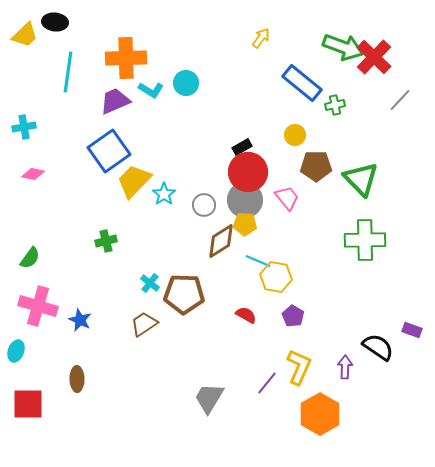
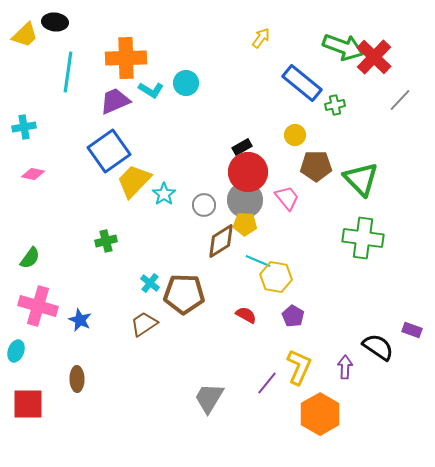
green cross at (365, 240): moved 2 px left, 2 px up; rotated 9 degrees clockwise
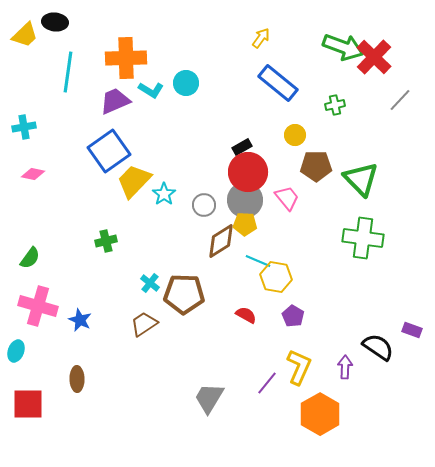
blue rectangle at (302, 83): moved 24 px left
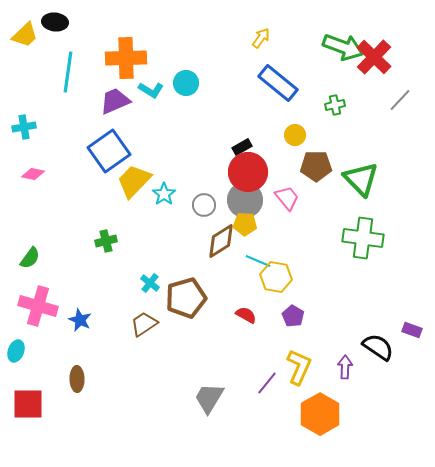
brown pentagon at (184, 294): moved 2 px right, 4 px down; rotated 18 degrees counterclockwise
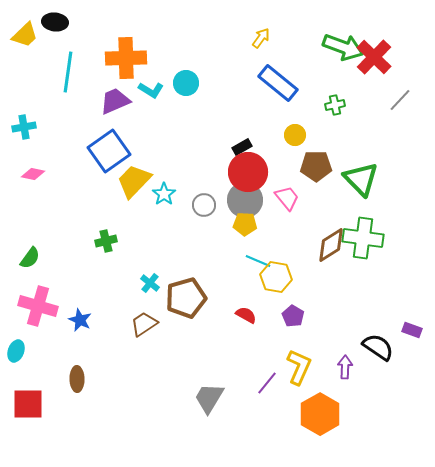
brown diamond at (221, 241): moved 110 px right, 4 px down
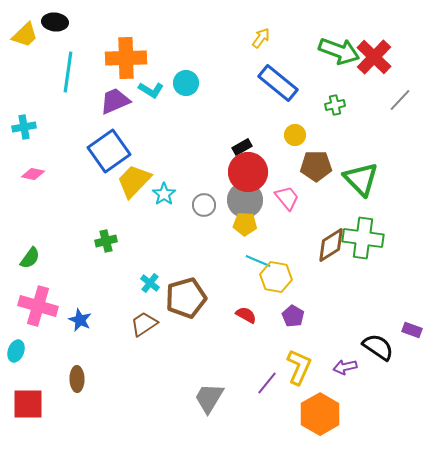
green arrow at (343, 47): moved 4 px left, 4 px down
purple arrow at (345, 367): rotated 105 degrees counterclockwise
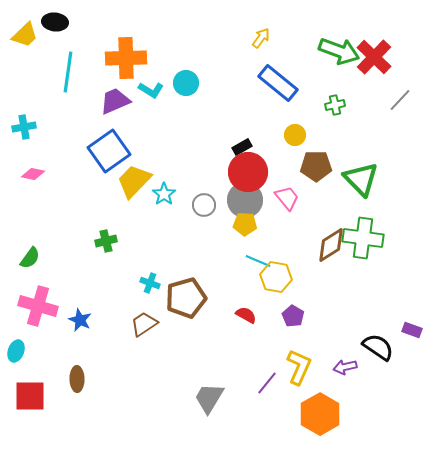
cyan cross at (150, 283): rotated 18 degrees counterclockwise
red square at (28, 404): moved 2 px right, 8 px up
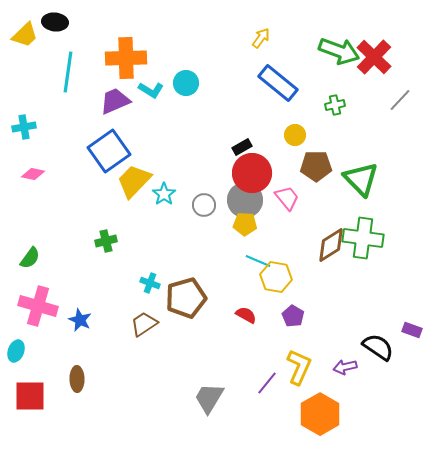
red circle at (248, 172): moved 4 px right, 1 px down
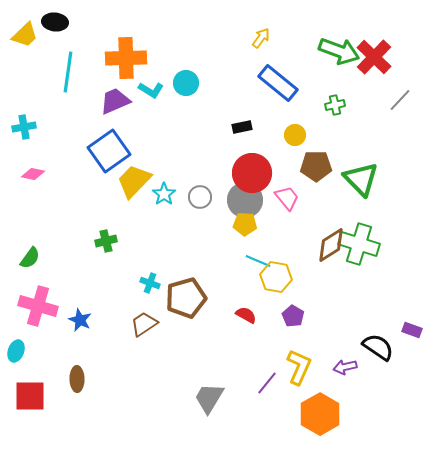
black rectangle at (242, 147): moved 20 px up; rotated 18 degrees clockwise
gray circle at (204, 205): moved 4 px left, 8 px up
green cross at (363, 238): moved 4 px left, 6 px down; rotated 9 degrees clockwise
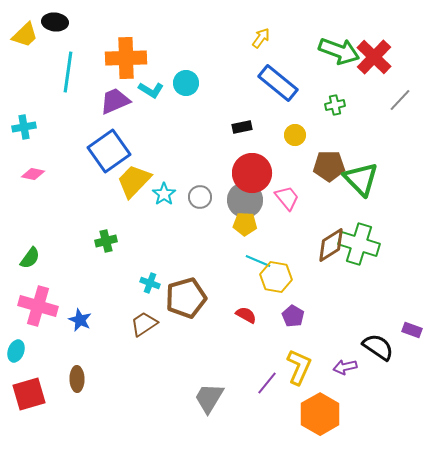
brown pentagon at (316, 166): moved 13 px right
red square at (30, 396): moved 1 px left, 2 px up; rotated 16 degrees counterclockwise
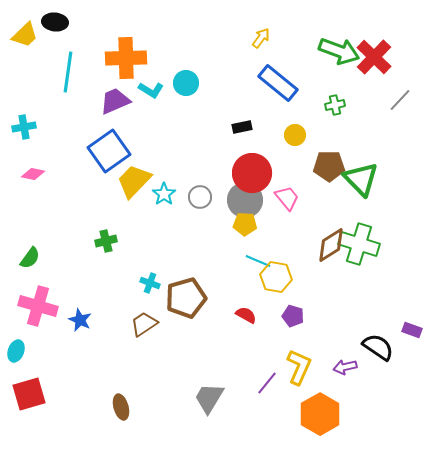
purple pentagon at (293, 316): rotated 15 degrees counterclockwise
brown ellipse at (77, 379): moved 44 px right, 28 px down; rotated 15 degrees counterclockwise
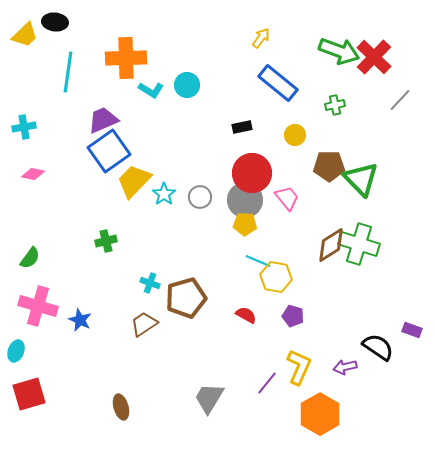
cyan circle at (186, 83): moved 1 px right, 2 px down
purple trapezoid at (115, 101): moved 12 px left, 19 px down
